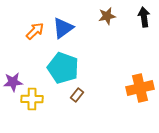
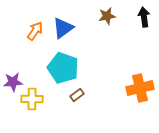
orange arrow: rotated 12 degrees counterclockwise
brown rectangle: rotated 16 degrees clockwise
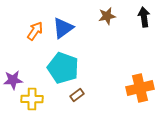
purple star: moved 2 px up
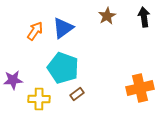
brown star: rotated 18 degrees counterclockwise
brown rectangle: moved 1 px up
yellow cross: moved 7 px right
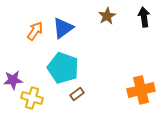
orange cross: moved 1 px right, 2 px down
yellow cross: moved 7 px left, 1 px up; rotated 15 degrees clockwise
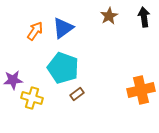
brown star: moved 2 px right
